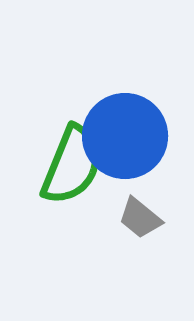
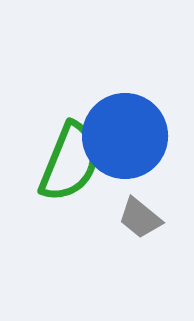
green semicircle: moved 2 px left, 3 px up
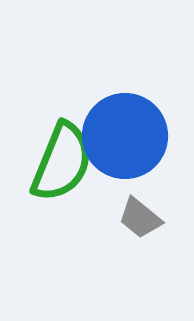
green semicircle: moved 8 px left
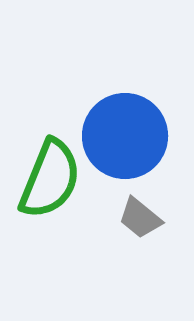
green semicircle: moved 12 px left, 17 px down
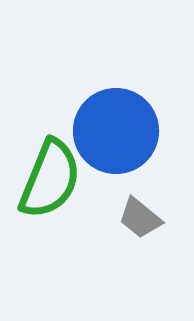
blue circle: moved 9 px left, 5 px up
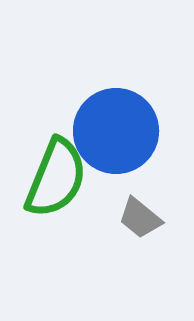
green semicircle: moved 6 px right, 1 px up
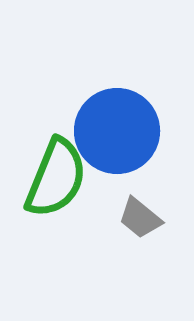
blue circle: moved 1 px right
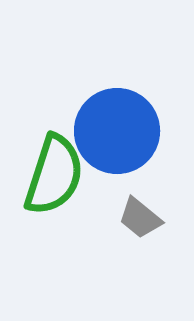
green semicircle: moved 2 px left, 3 px up; rotated 4 degrees counterclockwise
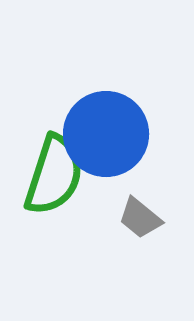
blue circle: moved 11 px left, 3 px down
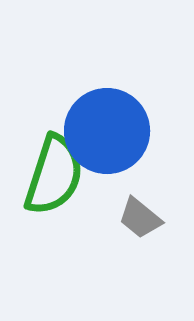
blue circle: moved 1 px right, 3 px up
